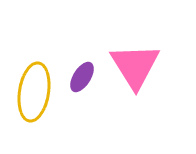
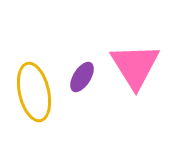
yellow ellipse: rotated 22 degrees counterclockwise
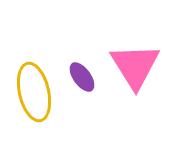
purple ellipse: rotated 68 degrees counterclockwise
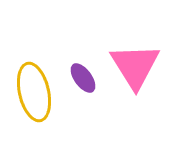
purple ellipse: moved 1 px right, 1 px down
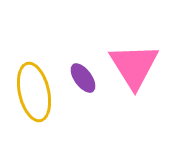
pink triangle: moved 1 px left
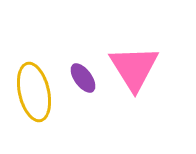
pink triangle: moved 2 px down
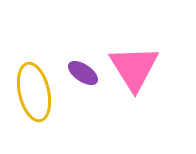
purple ellipse: moved 5 px up; rotated 20 degrees counterclockwise
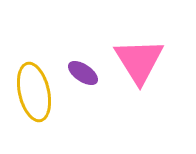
pink triangle: moved 5 px right, 7 px up
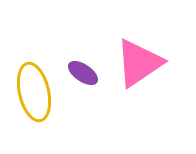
pink triangle: moved 2 px down; rotated 28 degrees clockwise
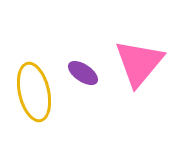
pink triangle: rotated 16 degrees counterclockwise
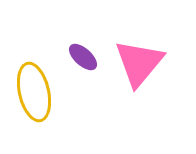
purple ellipse: moved 16 px up; rotated 8 degrees clockwise
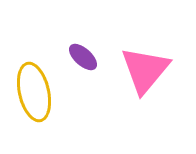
pink triangle: moved 6 px right, 7 px down
